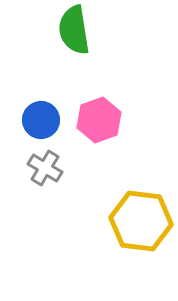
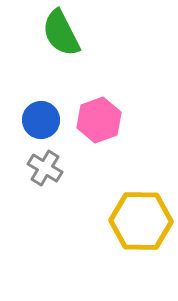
green semicircle: moved 13 px left, 3 px down; rotated 18 degrees counterclockwise
yellow hexagon: rotated 6 degrees counterclockwise
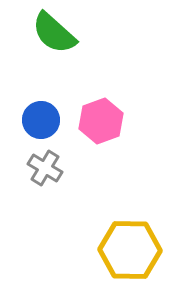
green semicircle: moved 7 px left; rotated 21 degrees counterclockwise
pink hexagon: moved 2 px right, 1 px down
yellow hexagon: moved 11 px left, 29 px down
